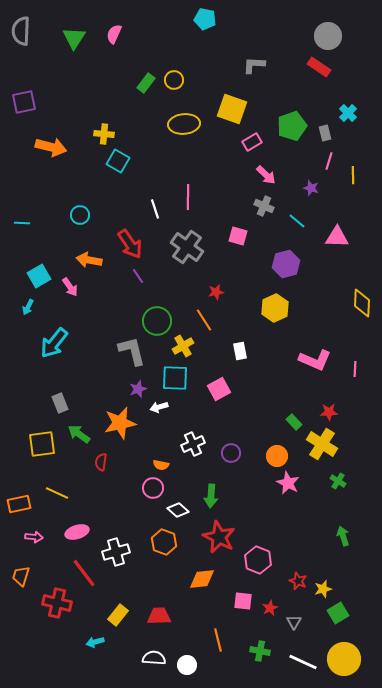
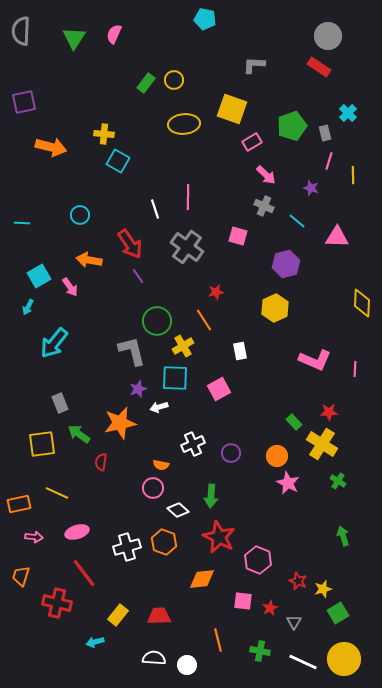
white cross at (116, 552): moved 11 px right, 5 px up
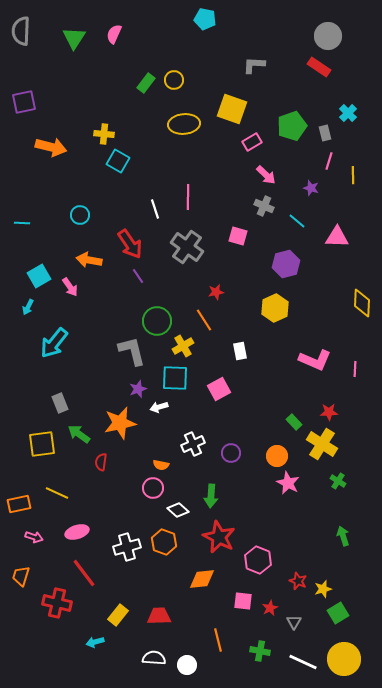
pink arrow at (34, 537): rotated 12 degrees clockwise
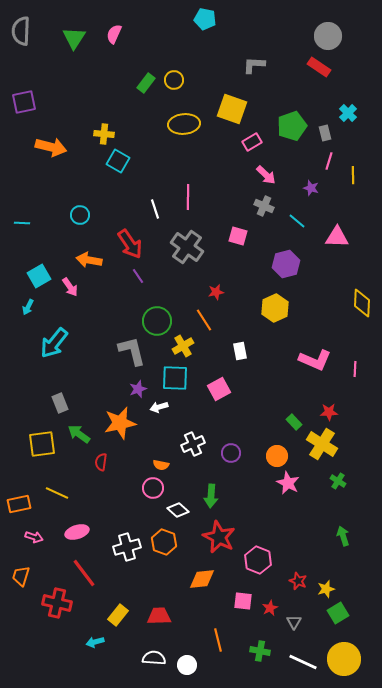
yellow star at (323, 589): moved 3 px right
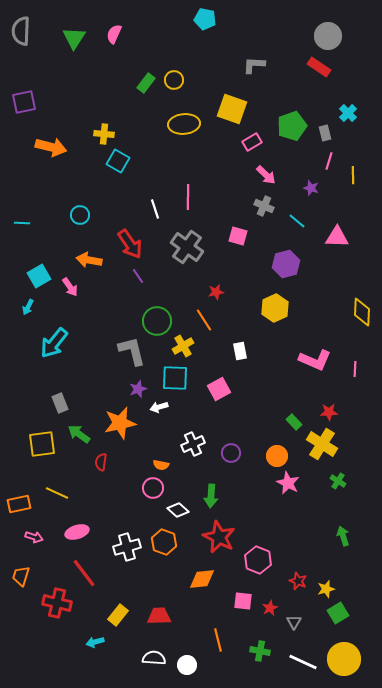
yellow diamond at (362, 303): moved 9 px down
